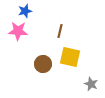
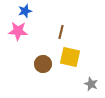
brown line: moved 1 px right, 1 px down
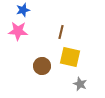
blue star: moved 2 px left, 1 px up
brown circle: moved 1 px left, 2 px down
gray star: moved 11 px left
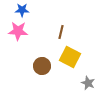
blue star: moved 1 px left; rotated 16 degrees clockwise
yellow square: rotated 15 degrees clockwise
gray star: moved 8 px right, 1 px up
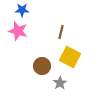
pink star: rotated 12 degrees clockwise
gray star: moved 28 px left; rotated 16 degrees clockwise
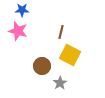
yellow square: moved 2 px up
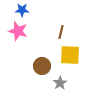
yellow square: rotated 25 degrees counterclockwise
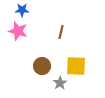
yellow square: moved 6 px right, 11 px down
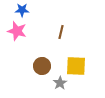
pink star: moved 1 px left
